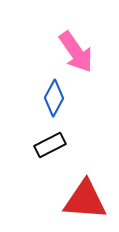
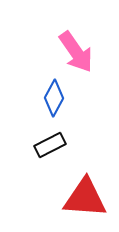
red triangle: moved 2 px up
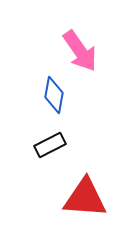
pink arrow: moved 4 px right, 1 px up
blue diamond: moved 3 px up; rotated 18 degrees counterclockwise
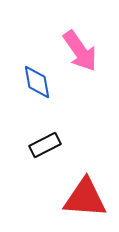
blue diamond: moved 17 px left, 13 px up; rotated 21 degrees counterclockwise
black rectangle: moved 5 px left
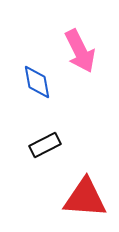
pink arrow: rotated 9 degrees clockwise
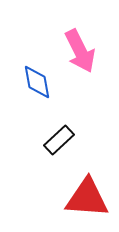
black rectangle: moved 14 px right, 5 px up; rotated 16 degrees counterclockwise
red triangle: moved 2 px right
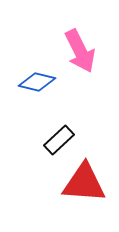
blue diamond: rotated 66 degrees counterclockwise
red triangle: moved 3 px left, 15 px up
